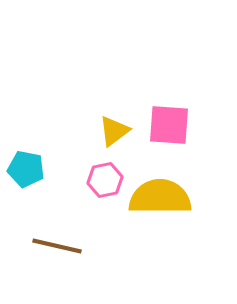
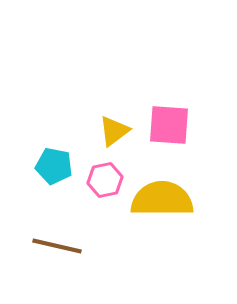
cyan pentagon: moved 28 px right, 3 px up
yellow semicircle: moved 2 px right, 2 px down
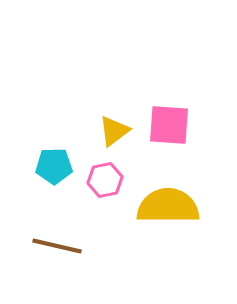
cyan pentagon: rotated 12 degrees counterclockwise
yellow semicircle: moved 6 px right, 7 px down
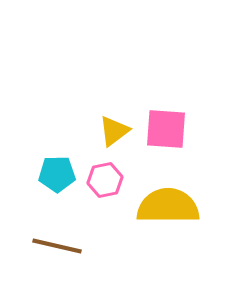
pink square: moved 3 px left, 4 px down
cyan pentagon: moved 3 px right, 8 px down
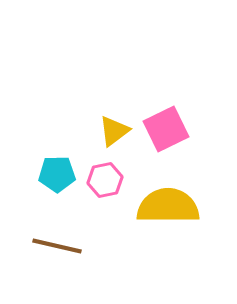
pink square: rotated 30 degrees counterclockwise
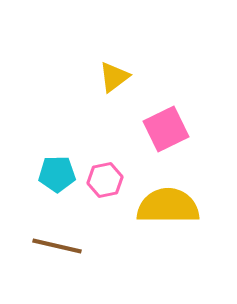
yellow triangle: moved 54 px up
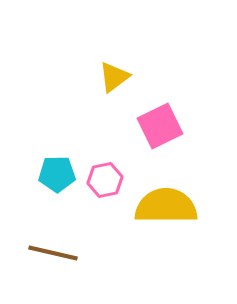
pink square: moved 6 px left, 3 px up
yellow semicircle: moved 2 px left
brown line: moved 4 px left, 7 px down
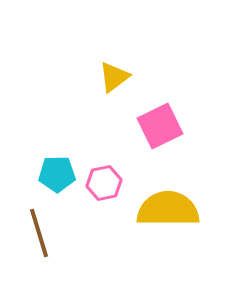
pink hexagon: moved 1 px left, 3 px down
yellow semicircle: moved 2 px right, 3 px down
brown line: moved 14 px left, 20 px up; rotated 60 degrees clockwise
